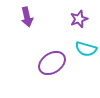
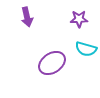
purple star: rotated 18 degrees clockwise
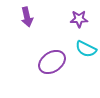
cyan semicircle: rotated 10 degrees clockwise
purple ellipse: moved 1 px up
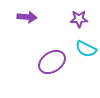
purple arrow: rotated 72 degrees counterclockwise
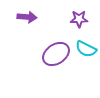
purple ellipse: moved 4 px right, 8 px up
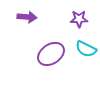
purple ellipse: moved 5 px left
